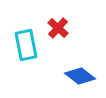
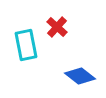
red cross: moved 1 px left, 1 px up
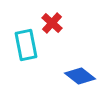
red cross: moved 5 px left, 4 px up
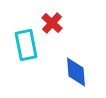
blue diamond: moved 4 px left, 4 px up; rotated 48 degrees clockwise
